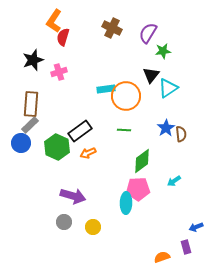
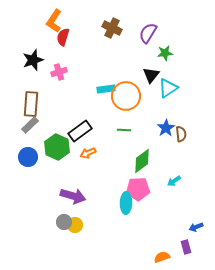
green star: moved 2 px right, 2 px down
blue circle: moved 7 px right, 14 px down
yellow circle: moved 18 px left, 2 px up
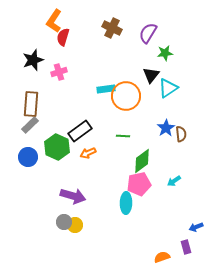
green line: moved 1 px left, 6 px down
pink pentagon: moved 1 px right, 5 px up; rotated 10 degrees counterclockwise
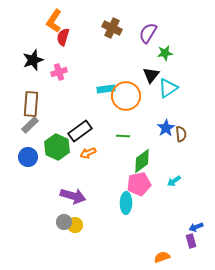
purple rectangle: moved 5 px right, 6 px up
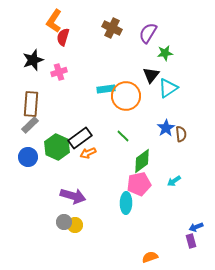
black rectangle: moved 7 px down
green line: rotated 40 degrees clockwise
orange semicircle: moved 12 px left
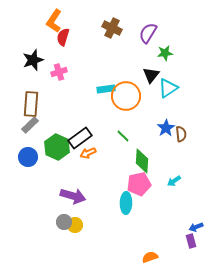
green diamond: rotated 50 degrees counterclockwise
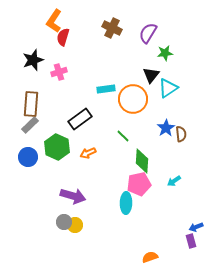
orange circle: moved 7 px right, 3 px down
black rectangle: moved 19 px up
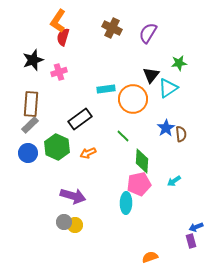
orange L-shape: moved 4 px right
green star: moved 14 px right, 10 px down
blue circle: moved 4 px up
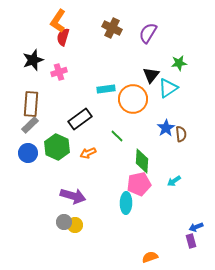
green line: moved 6 px left
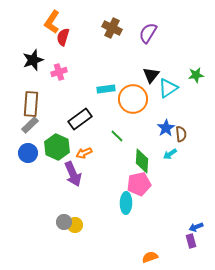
orange L-shape: moved 6 px left, 1 px down
green star: moved 17 px right, 12 px down
orange arrow: moved 4 px left
cyan arrow: moved 4 px left, 27 px up
purple arrow: moved 22 px up; rotated 50 degrees clockwise
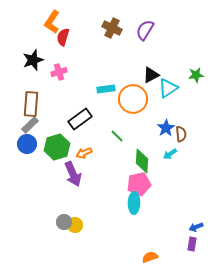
purple semicircle: moved 3 px left, 3 px up
black triangle: rotated 24 degrees clockwise
green hexagon: rotated 20 degrees clockwise
blue circle: moved 1 px left, 9 px up
cyan ellipse: moved 8 px right
purple rectangle: moved 1 px right, 3 px down; rotated 24 degrees clockwise
